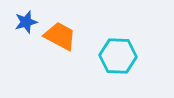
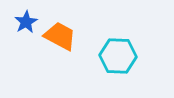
blue star: rotated 15 degrees counterclockwise
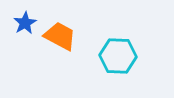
blue star: moved 1 px left, 1 px down
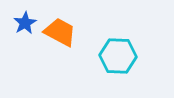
orange trapezoid: moved 4 px up
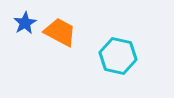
cyan hexagon: rotated 9 degrees clockwise
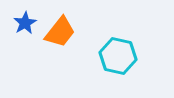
orange trapezoid: rotated 100 degrees clockwise
